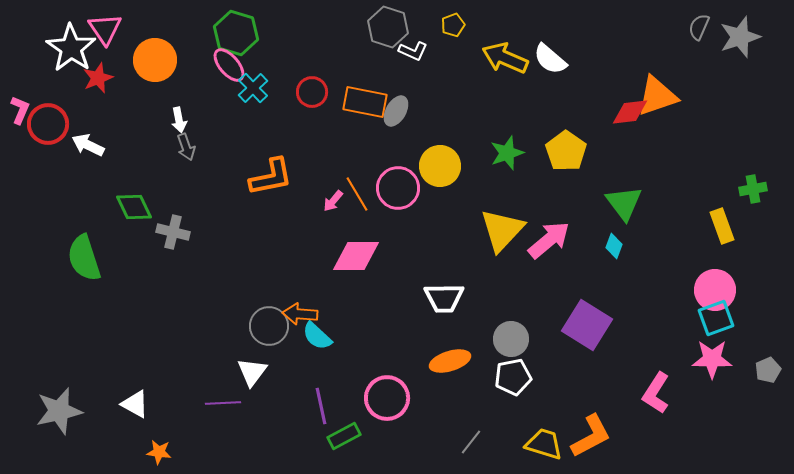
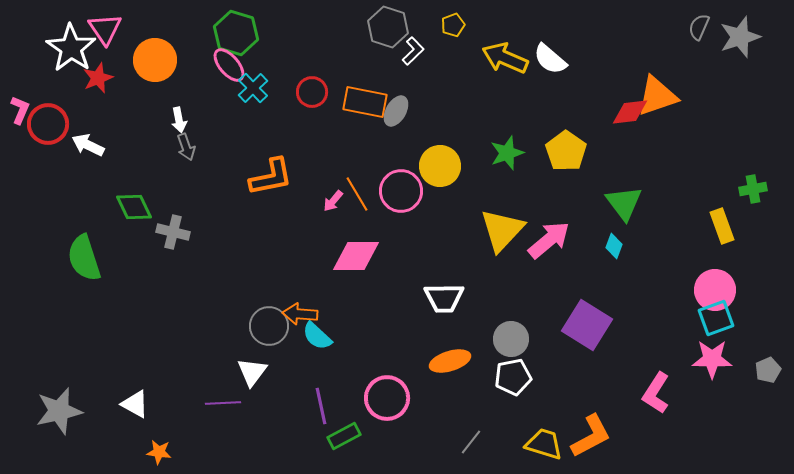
white L-shape at (413, 51): rotated 68 degrees counterclockwise
pink circle at (398, 188): moved 3 px right, 3 px down
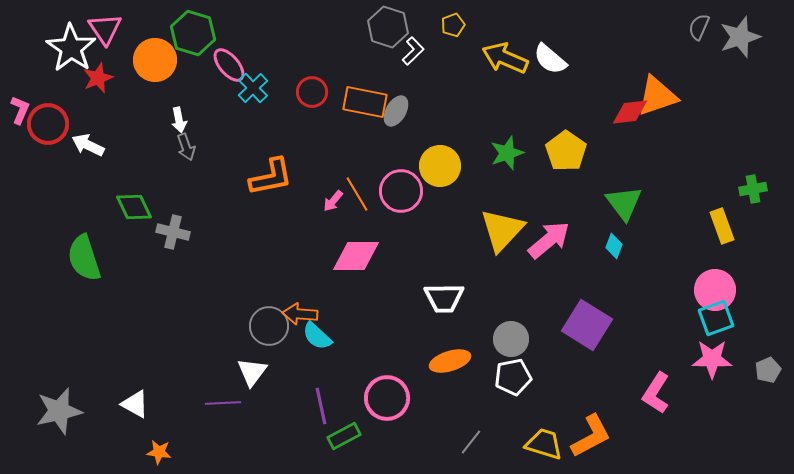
green hexagon at (236, 33): moved 43 px left
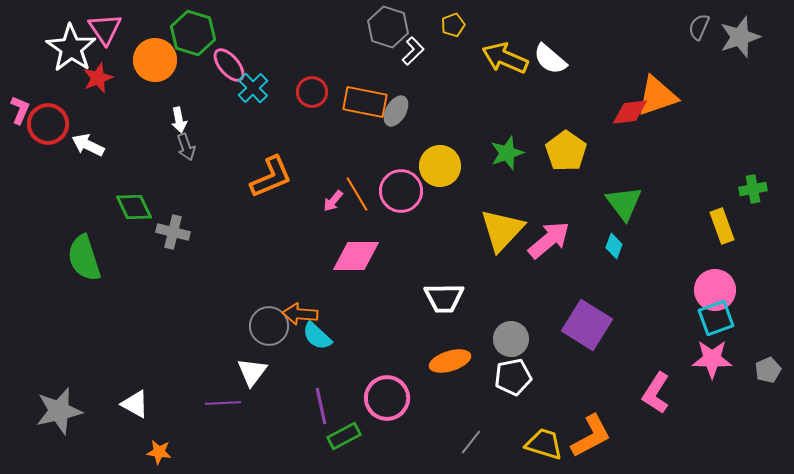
orange L-shape at (271, 177): rotated 12 degrees counterclockwise
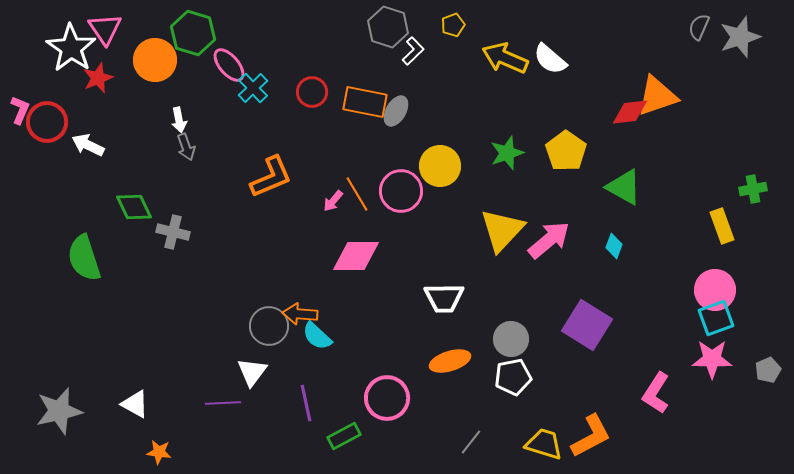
red circle at (48, 124): moved 1 px left, 2 px up
green triangle at (624, 203): moved 16 px up; rotated 24 degrees counterclockwise
purple line at (321, 406): moved 15 px left, 3 px up
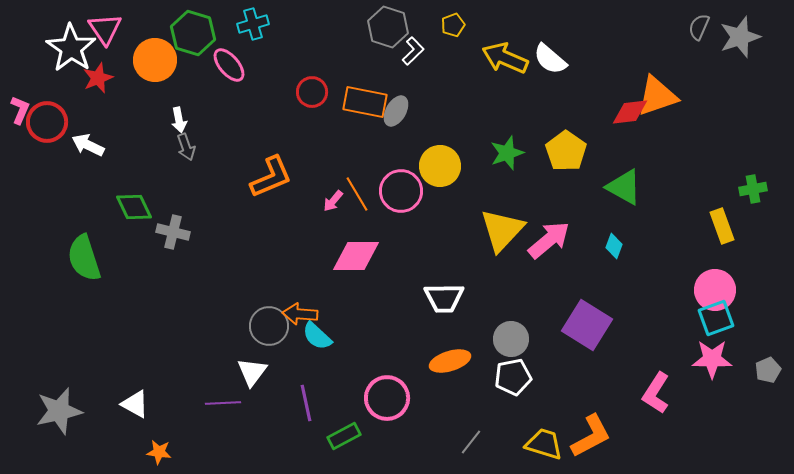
cyan cross at (253, 88): moved 64 px up; rotated 28 degrees clockwise
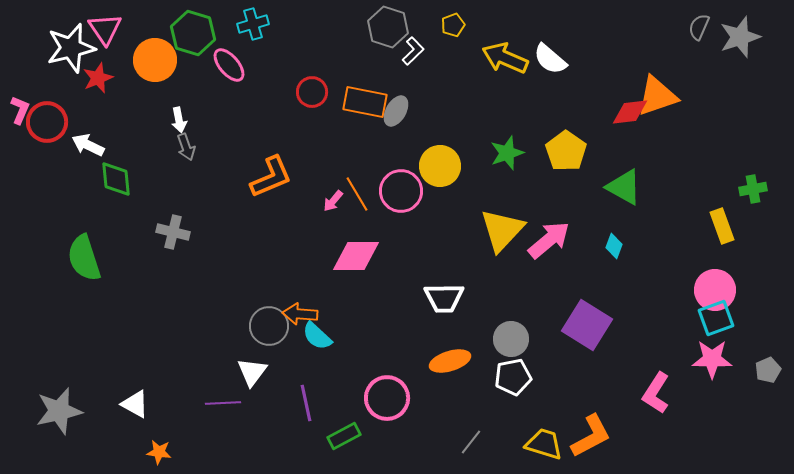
white star at (71, 48): rotated 24 degrees clockwise
green diamond at (134, 207): moved 18 px left, 28 px up; rotated 21 degrees clockwise
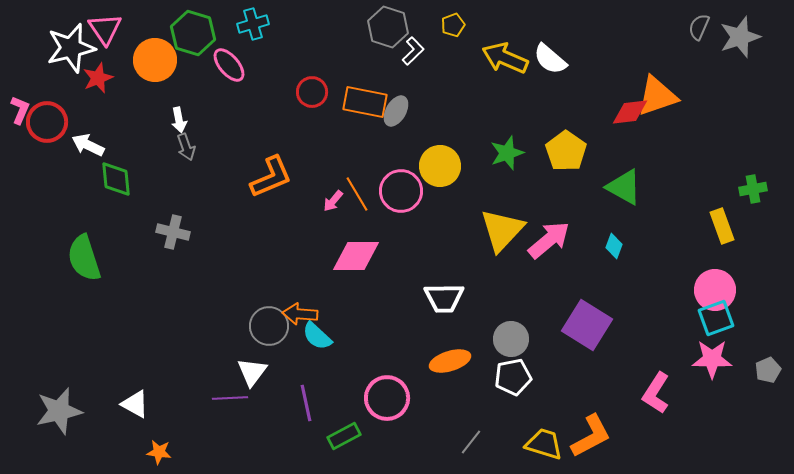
purple line at (223, 403): moved 7 px right, 5 px up
